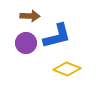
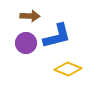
yellow diamond: moved 1 px right
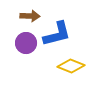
blue L-shape: moved 2 px up
yellow diamond: moved 3 px right, 3 px up
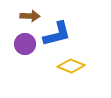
purple circle: moved 1 px left, 1 px down
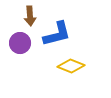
brown arrow: rotated 84 degrees clockwise
purple circle: moved 5 px left, 1 px up
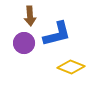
purple circle: moved 4 px right
yellow diamond: moved 1 px down
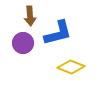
blue L-shape: moved 1 px right, 1 px up
purple circle: moved 1 px left
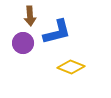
blue L-shape: moved 1 px left, 1 px up
